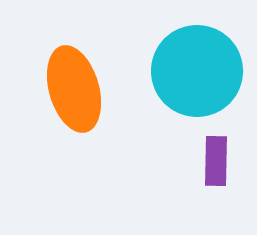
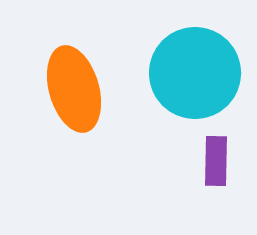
cyan circle: moved 2 px left, 2 px down
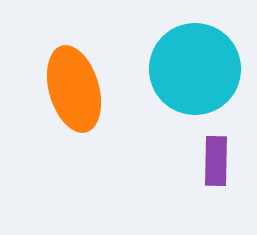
cyan circle: moved 4 px up
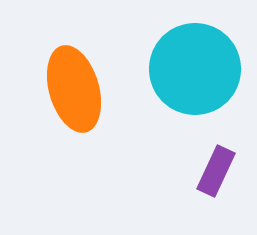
purple rectangle: moved 10 px down; rotated 24 degrees clockwise
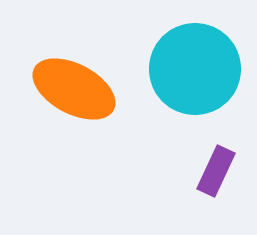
orange ellipse: rotated 46 degrees counterclockwise
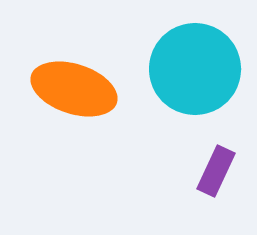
orange ellipse: rotated 10 degrees counterclockwise
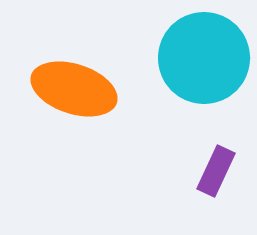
cyan circle: moved 9 px right, 11 px up
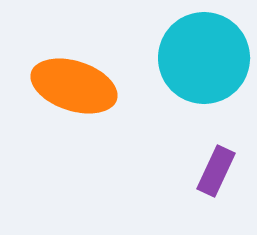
orange ellipse: moved 3 px up
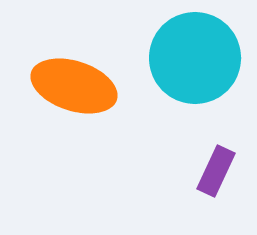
cyan circle: moved 9 px left
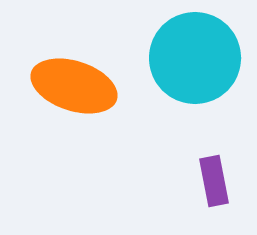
purple rectangle: moved 2 px left, 10 px down; rotated 36 degrees counterclockwise
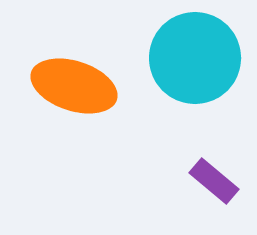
purple rectangle: rotated 39 degrees counterclockwise
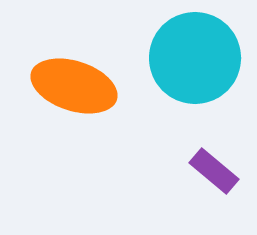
purple rectangle: moved 10 px up
